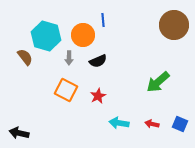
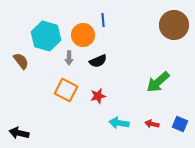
brown semicircle: moved 4 px left, 4 px down
red star: rotated 14 degrees clockwise
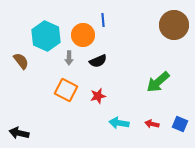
cyan hexagon: rotated 8 degrees clockwise
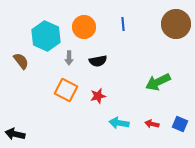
blue line: moved 20 px right, 4 px down
brown circle: moved 2 px right, 1 px up
orange circle: moved 1 px right, 8 px up
black semicircle: rotated 12 degrees clockwise
green arrow: rotated 15 degrees clockwise
black arrow: moved 4 px left, 1 px down
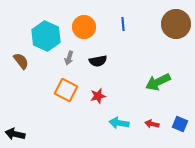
gray arrow: rotated 16 degrees clockwise
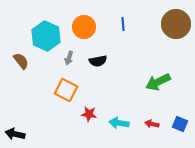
red star: moved 9 px left, 18 px down; rotated 21 degrees clockwise
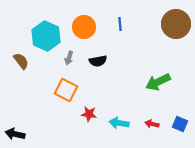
blue line: moved 3 px left
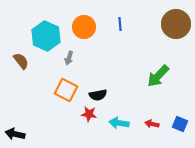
black semicircle: moved 34 px down
green arrow: moved 6 px up; rotated 20 degrees counterclockwise
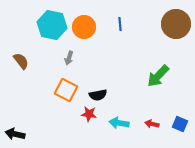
cyan hexagon: moved 6 px right, 11 px up; rotated 12 degrees counterclockwise
